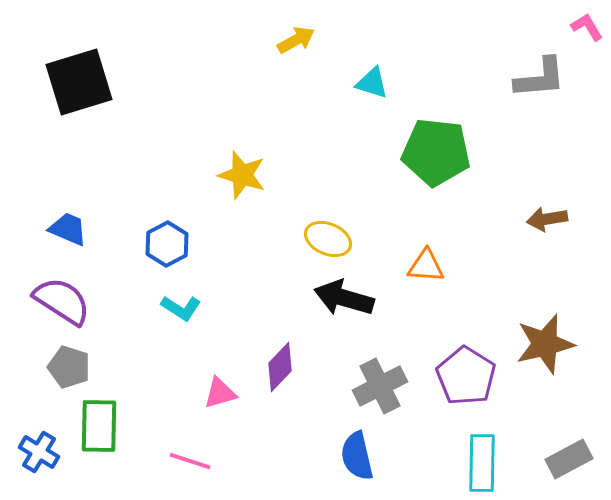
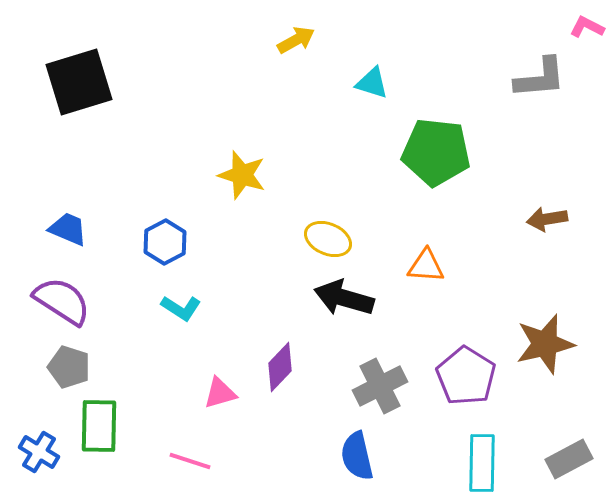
pink L-shape: rotated 32 degrees counterclockwise
blue hexagon: moved 2 px left, 2 px up
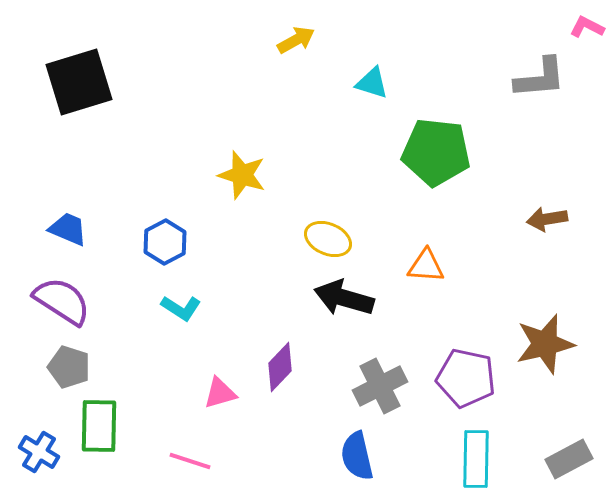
purple pentagon: moved 2 px down; rotated 20 degrees counterclockwise
cyan rectangle: moved 6 px left, 4 px up
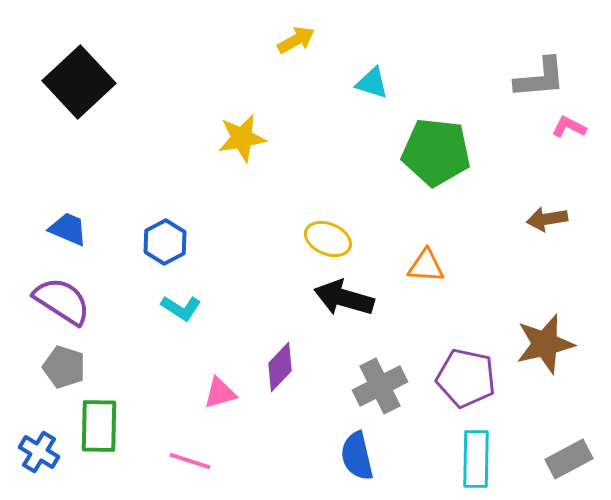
pink L-shape: moved 18 px left, 100 px down
black square: rotated 26 degrees counterclockwise
yellow star: moved 37 px up; rotated 27 degrees counterclockwise
gray pentagon: moved 5 px left
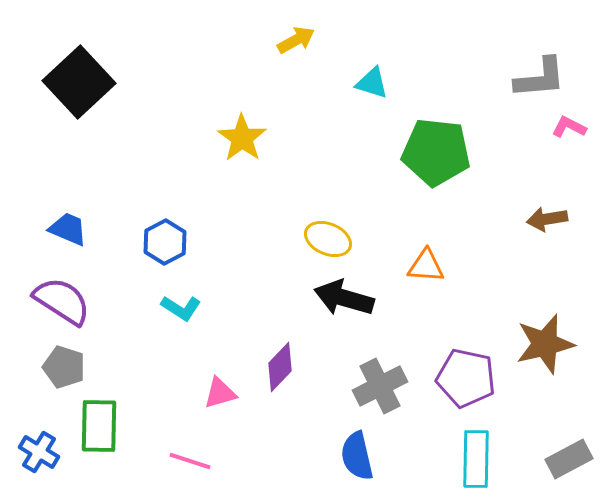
yellow star: rotated 27 degrees counterclockwise
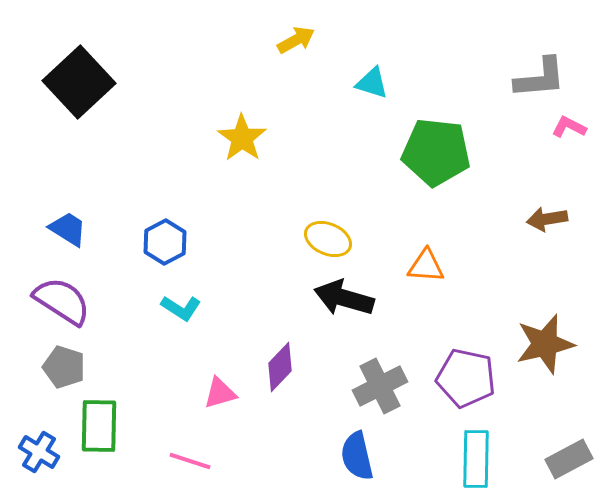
blue trapezoid: rotated 9 degrees clockwise
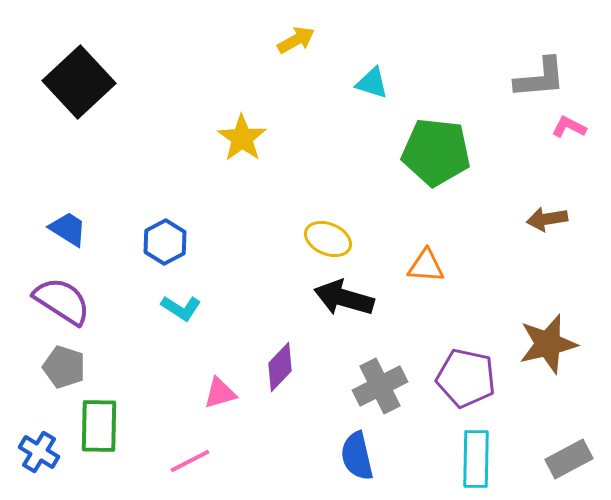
brown star: moved 3 px right
pink line: rotated 45 degrees counterclockwise
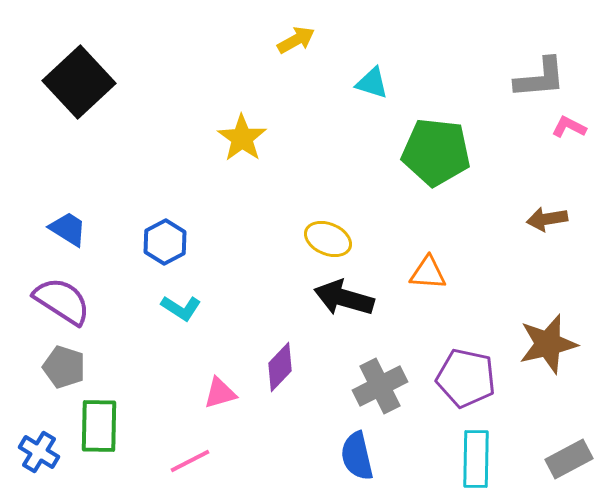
orange triangle: moved 2 px right, 7 px down
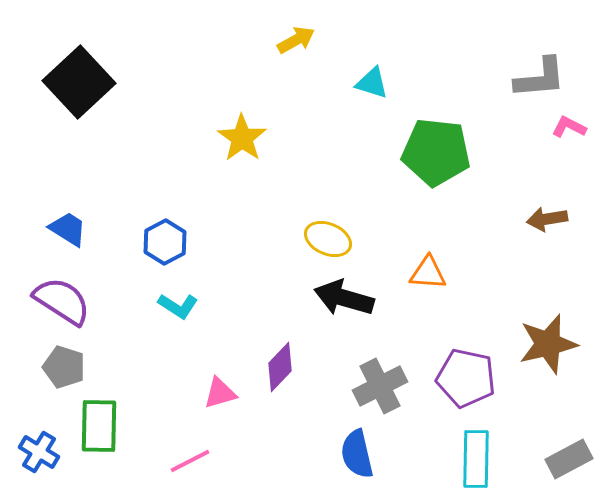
cyan L-shape: moved 3 px left, 2 px up
blue semicircle: moved 2 px up
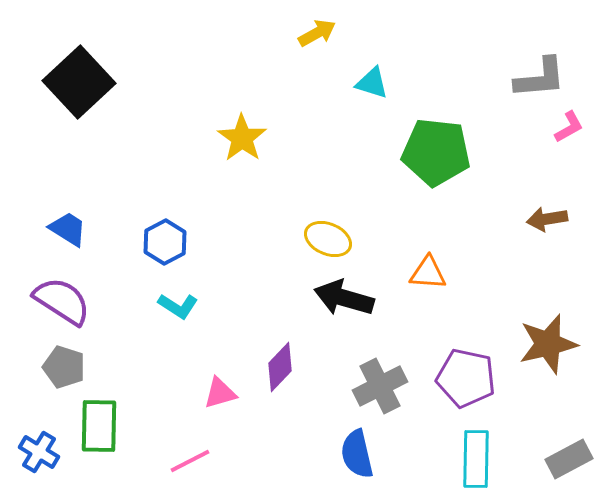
yellow arrow: moved 21 px right, 7 px up
pink L-shape: rotated 124 degrees clockwise
